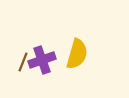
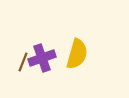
purple cross: moved 2 px up
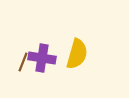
purple cross: rotated 28 degrees clockwise
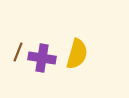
brown line: moved 5 px left, 10 px up
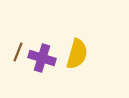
purple cross: rotated 8 degrees clockwise
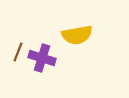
yellow semicircle: moved 19 px up; rotated 64 degrees clockwise
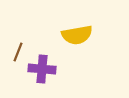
purple cross: moved 11 px down; rotated 12 degrees counterclockwise
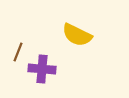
yellow semicircle: rotated 36 degrees clockwise
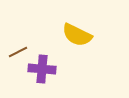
brown line: rotated 42 degrees clockwise
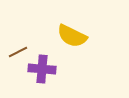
yellow semicircle: moved 5 px left, 1 px down
